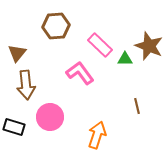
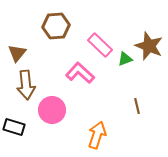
green triangle: rotated 21 degrees counterclockwise
pink L-shape: rotated 12 degrees counterclockwise
pink circle: moved 2 px right, 7 px up
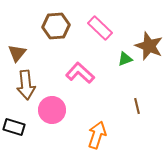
pink rectangle: moved 17 px up
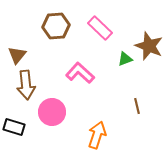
brown triangle: moved 2 px down
pink circle: moved 2 px down
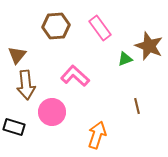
pink rectangle: rotated 10 degrees clockwise
pink L-shape: moved 5 px left, 3 px down
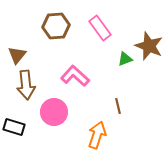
brown line: moved 19 px left
pink circle: moved 2 px right
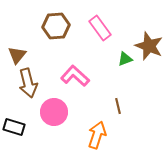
brown arrow: moved 2 px right, 2 px up; rotated 8 degrees counterclockwise
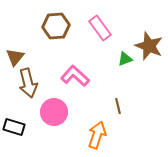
brown triangle: moved 2 px left, 2 px down
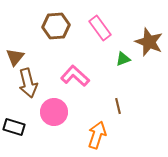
brown star: moved 4 px up
green triangle: moved 2 px left
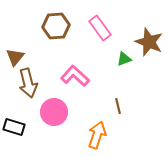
green triangle: moved 1 px right
